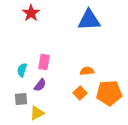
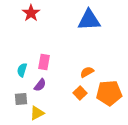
orange semicircle: moved 1 px down; rotated 24 degrees counterclockwise
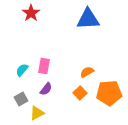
blue triangle: moved 1 px left, 1 px up
pink rectangle: moved 4 px down
cyan semicircle: rotated 24 degrees clockwise
purple semicircle: moved 6 px right, 4 px down
gray square: rotated 24 degrees counterclockwise
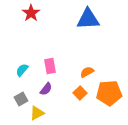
pink rectangle: moved 6 px right; rotated 21 degrees counterclockwise
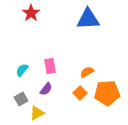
orange pentagon: moved 2 px left
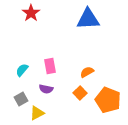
purple semicircle: rotated 64 degrees clockwise
orange pentagon: moved 1 px right, 7 px down; rotated 25 degrees clockwise
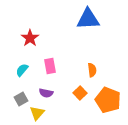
red star: moved 1 px left, 25 px down
orange semicircle: moved 5 px right, 2 px up; rotated 112 degrees clockwise
purple semicircle: moved 4 px down
yellow triangle: rotated 21 degrees counterclockwise
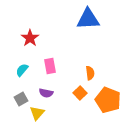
orange semicircle: moved 2 px left, 3 px down
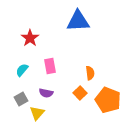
blue triangle: moved 10 px left, 2 px down
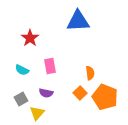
cyan semicircle: rotated 104 degrees counterclockwise
orange pentagon: moved 3 px left, 3 px up
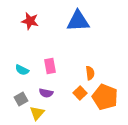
red star: moved 17 px up; rotated 24 degrees counterclockwise
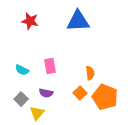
gray square: rotated 16 degrees counterclockwise
